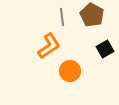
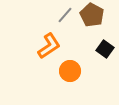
gray line: moved 3 px right, 2 px up; rotated 48 degrees clockwise
black square: rotated 24 degrees counterclockwise
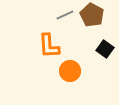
gray line: rotated 24 degrees clockwise
orange L-shape: rotated 120 degrees clockwise
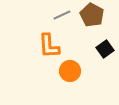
gray line: moved 3 px left
black square: rotated 18 degrees clockwise
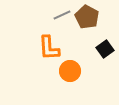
brown pentagon: moved 5 px left, 2 px down
orange L-shape: moved 2 px down
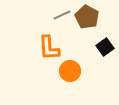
black square: moved 2 px up
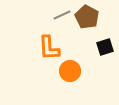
black square: rotated 18 degrees clockwise
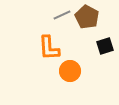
black square: moved 1 px up
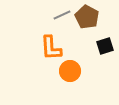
orange L-shape: moved 2 px right
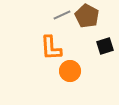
brown pentagon: moved 1 px up
